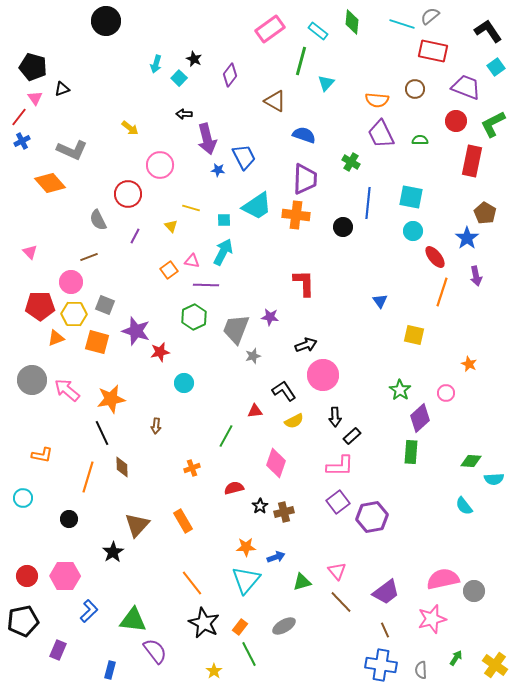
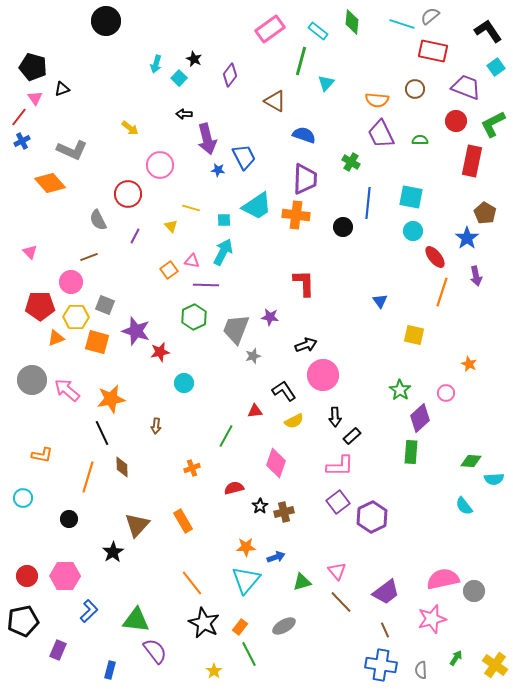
yellow hexagon at (74, 314): moved 2 px right, 3 px down
purple hexagon at (372, 517): rotated 16 degrees counterclockwise
green triangle at (133, 620): moved 3 px right
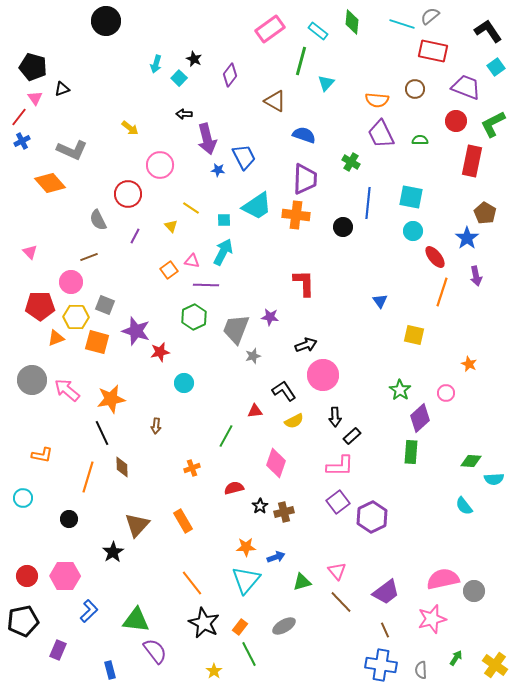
yellow line at (191, 208): rotated 18 degrees clockwise
blue rectangle at (110, 670): rotated 30 degrees counterclockwise
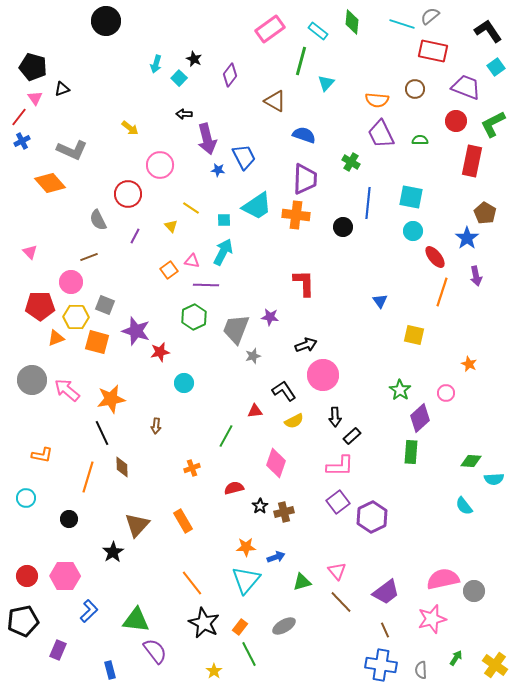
cyan circle at (23, 498): moved 3 px right
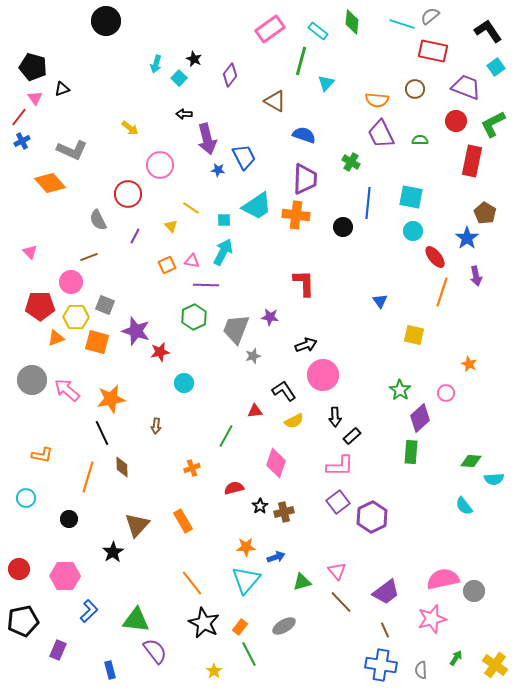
orange square at (169, 270): moved 2 px left, 5 px up; rotated 12 degrees clockwise
red circle at (27, 576): moved 8 px left, 7 px up
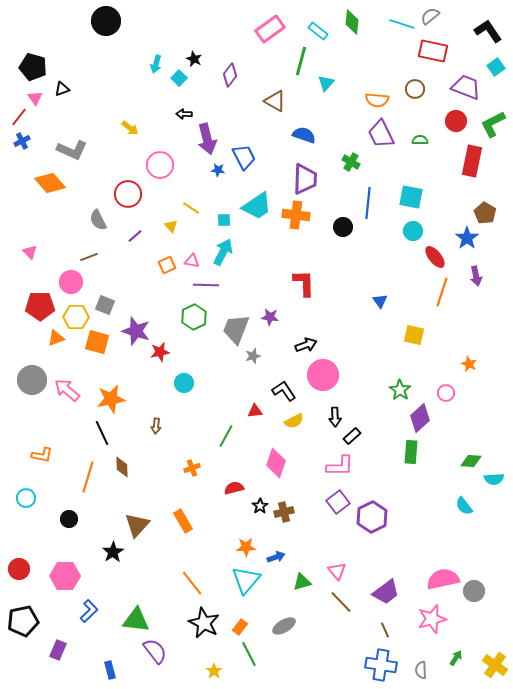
purple line at (135, 236): rotated 21 degrees clockwise
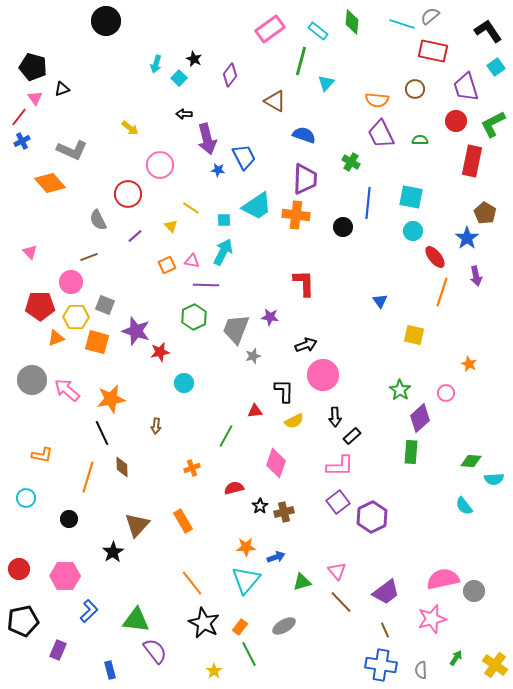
purple trapezoid at (466, 87): rotated 128 degrees counterclockwise
black L-shape at (284, 391): rotated 35 degrees clockwise
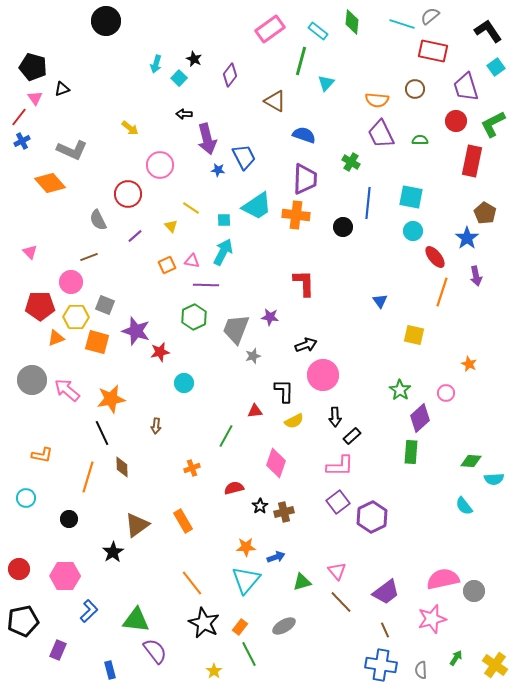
brown triangle at (137, 525): rotated 12 degrees clockwise
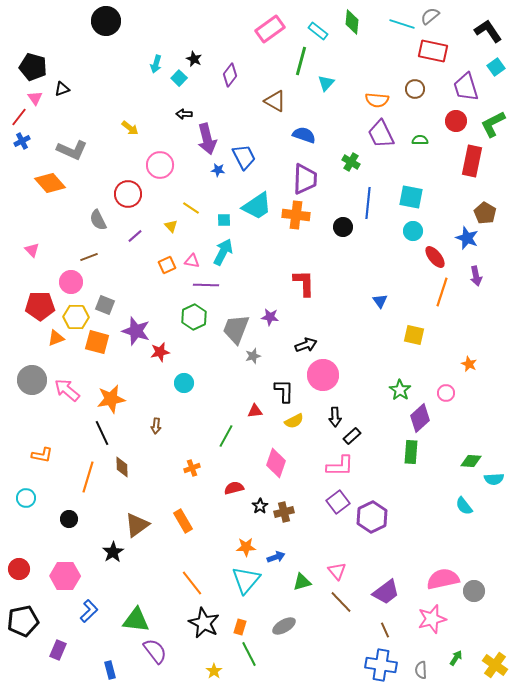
blue star at (467, 238): rotated 15 degrees counterclockwise
pink triangle at (30, 252): moved 2 px right, 2 px up
orange rectangle at (240, 627): rotated 21 degrees counterclockwise
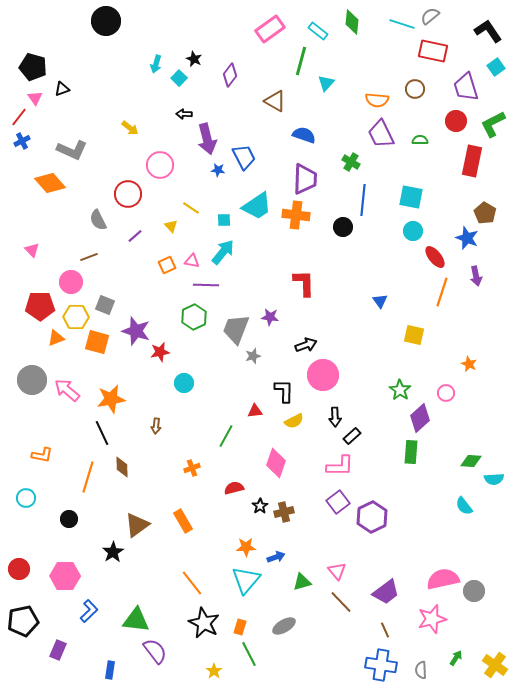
blue line at (368, 203): moved 5 px left, 3 px up
cyan arrow at (223, 252): rotated 12 degrees clockwise
blue rectangle at (110, 670): rotated 24 degrees clockwise
